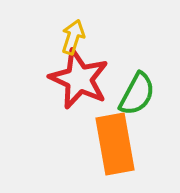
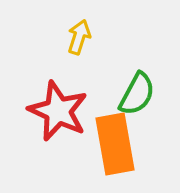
yellow arrow: moved 6 px right
red star: moved 21 px left, 32 px down
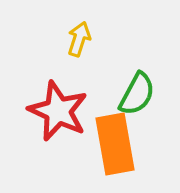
yellow arrow: moved 2 px down
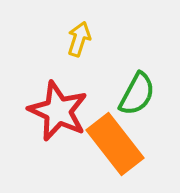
orange rectangle: rotated 28 degrees counterclockwise
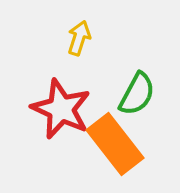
yellow arrow: moved 1 px up
red star: moved 3 px right, 2 px up
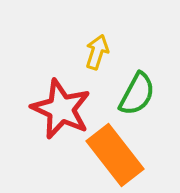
yellow arrow: moved 18 px right, 14 px down
orange rectangle: moved 11 px down
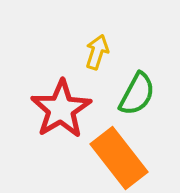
red star: rotated 16 degrees clockwise
orange rectangle: moved 4 px right, 3 px down
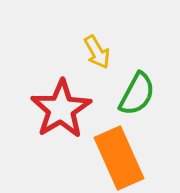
yellow arrow: rotated 132 degrees clockwise
orange rectangle: rotated 14 degrees clockwise
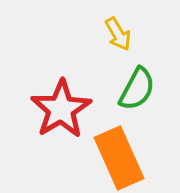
yellow arrow: moved 21 px right, 18 px up
green semicircle: moved 5 px up
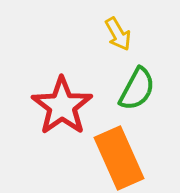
red star: moved 1 px right, 3 px up; rotated 4 degrees counterclockwise
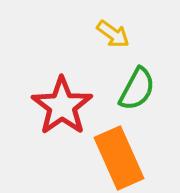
yellow arrow: moved 5 px left; rotated 24 degrees counterclockwise
